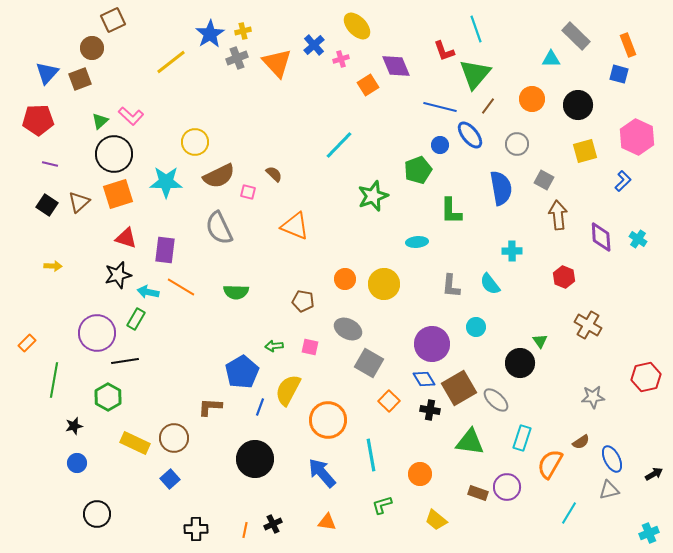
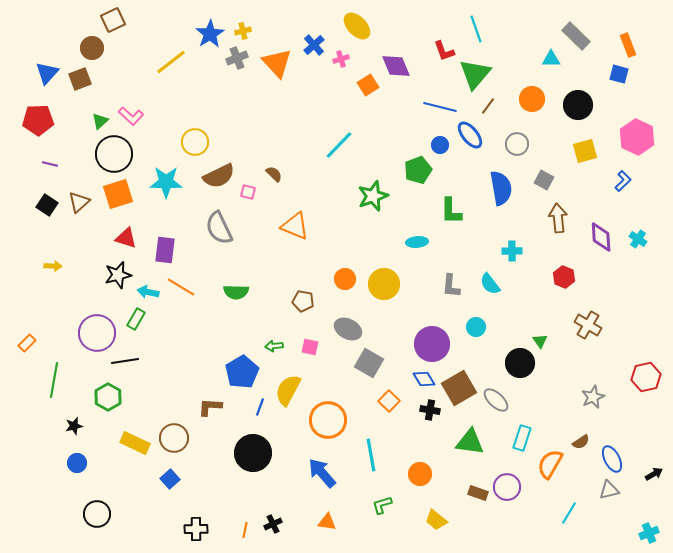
brown arrow at (558, 215): moved 3 px down
gray star at (593, 397): rotated 20 degrees counterclockwise
black circle at (255, 459): moved 2 px left, 6 px up
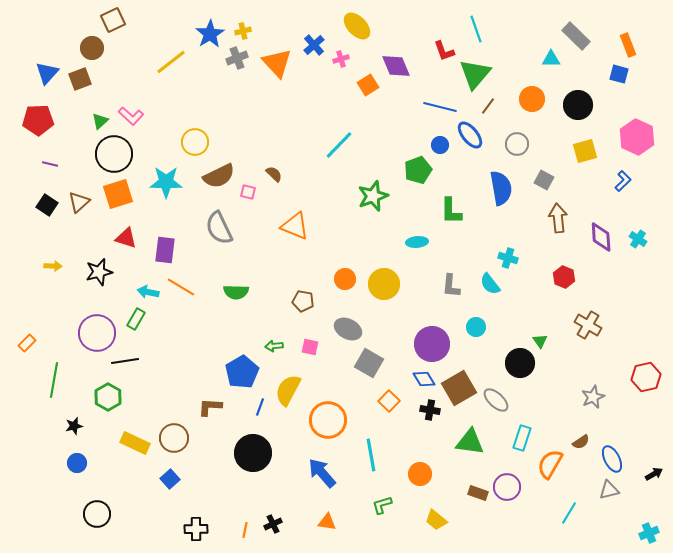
cyan cross at (512, 251): moved 4 px left, 7 px down; rotated 18 degrees clockwise
black star at (118, 275): moved 19 px left, 3 px up
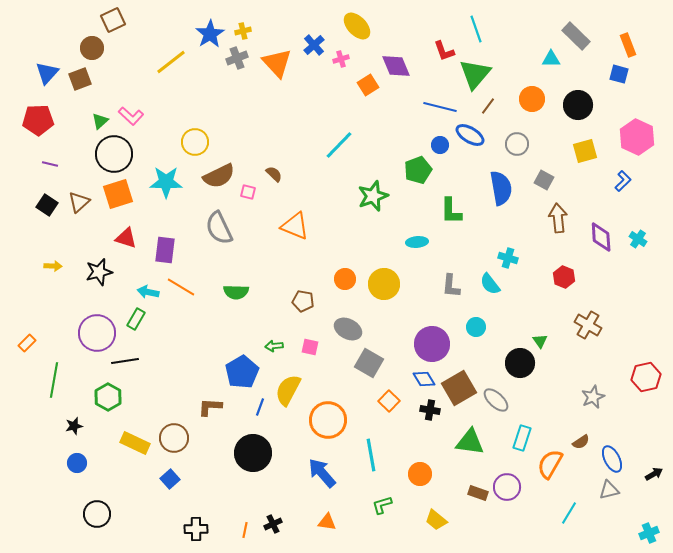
blue ellipse at (470, 135): rotated 20 degrees counterclockwise
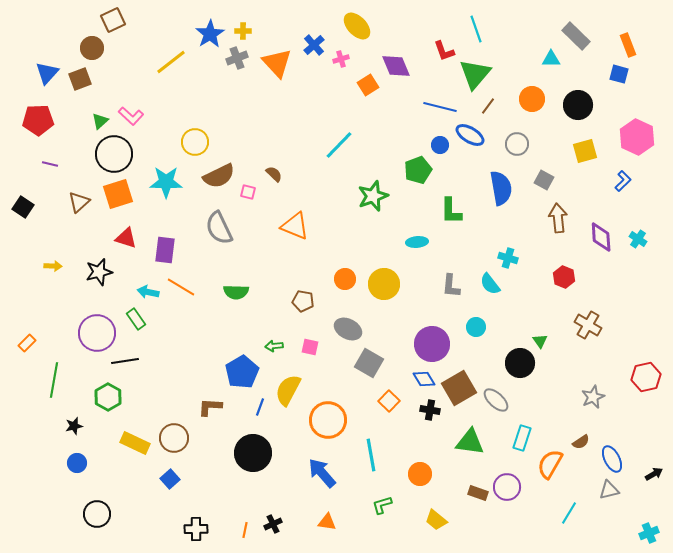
yellow cross at (243, 31): rotated 14 degrees clockwise
black square at (47, 205): moved 24 px left, 2 px down
green rectangle at (136, 319): rotated 65 degrees counterclockwise
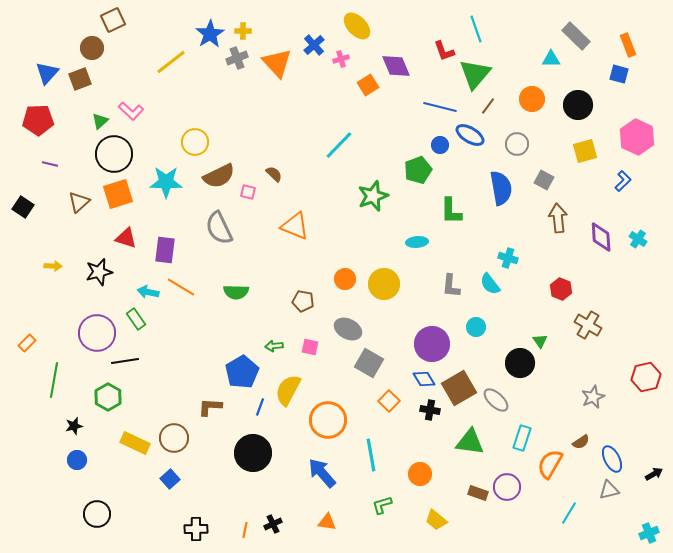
pink L-shape at (131, 116): moved 5 px up
red hexagon at (564, 277): moved 3 px left, 12 px down
blue circle at (77, 463): moved 3 px up
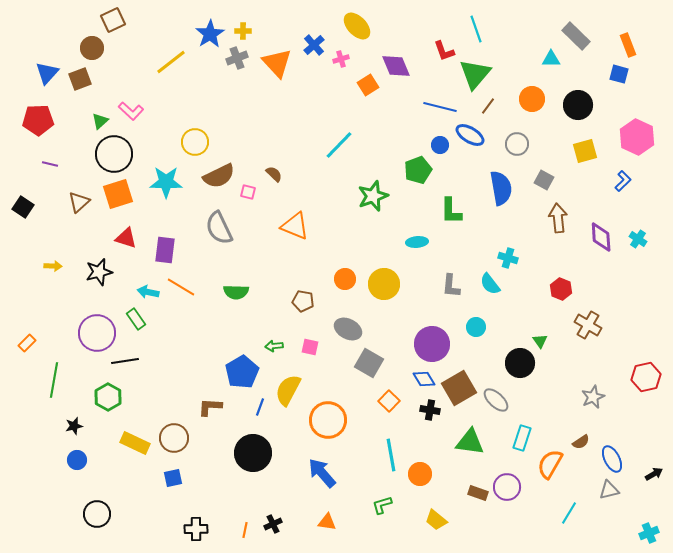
cyan line at (371, 455): moved 20 px right
blue square at (170, 479): moved 3 px right, 1 px up; rotated 30 degrees clockwise
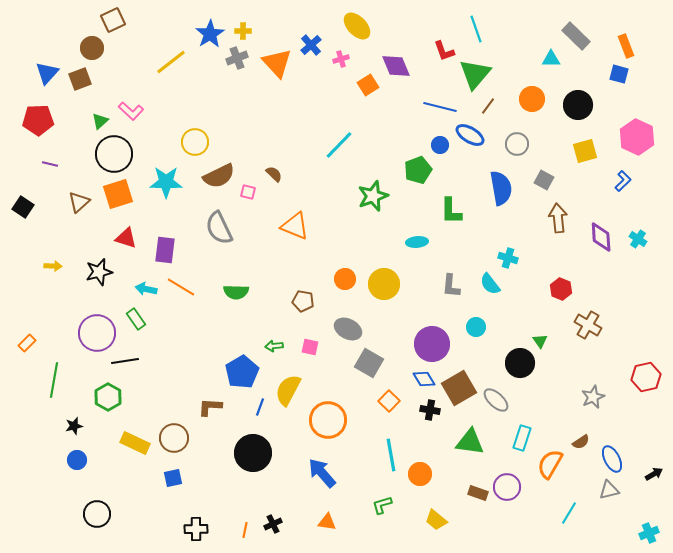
blue cross at (314, 45): moved 3 px left
orange rectangle at (628, 45): moved 2 px left, 1 px down
cyan arrow at (148, 292): moved 2 px left, 3 px up
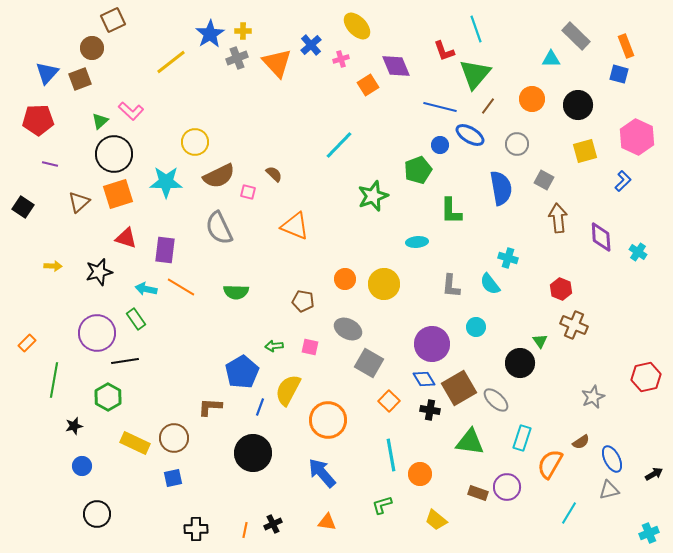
cyan cross at (638, 239): moved 13 px down
brown cross at (588, 325): moved 14 px left; rotated 8 degrees counterclockwise
blue circle at (77, 460): moved 5 px right, 6 px down
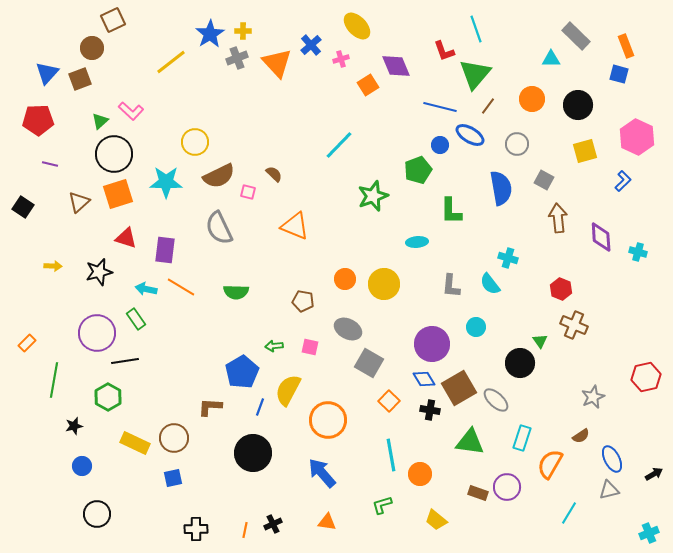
cyan cross at (638, 252): rotated 18 degrees counterclockwise
brown semicircle at (581, 442): moved 6 px up
